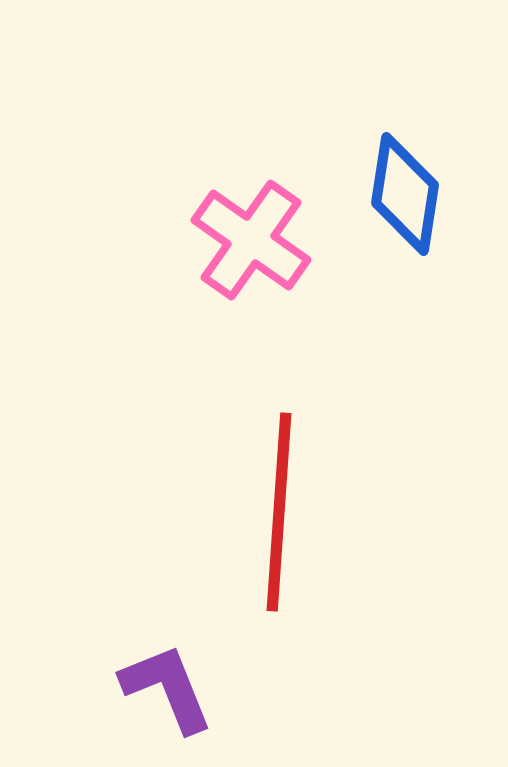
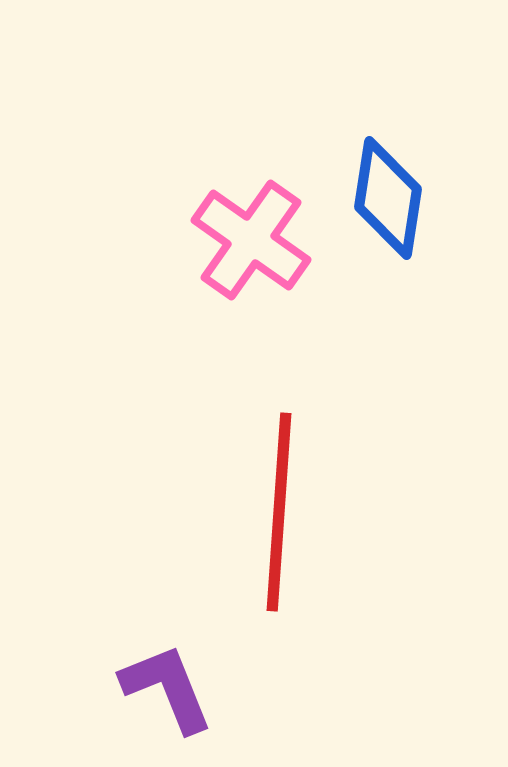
blue diamond: moved 17 px left, 4 px down
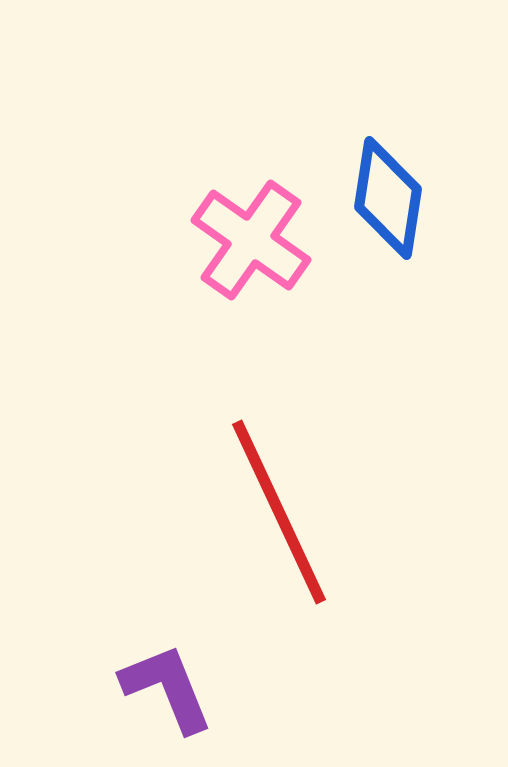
red line: rotated 29 degrees counterclockwise
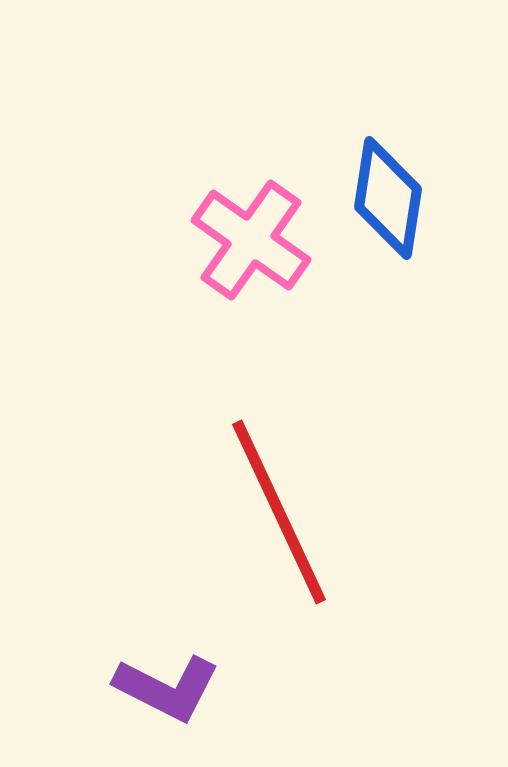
purple L-shape: rotated 139 degrees clockwise
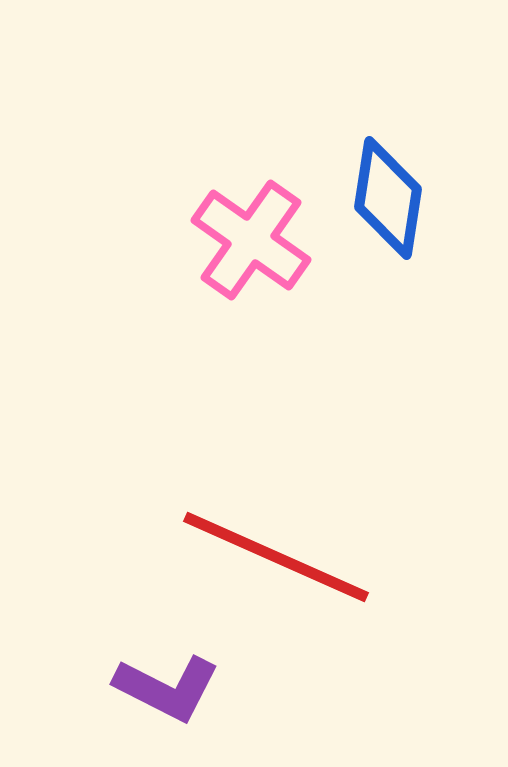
red line: moved 3 px left, 45 px down; rotated 41 degrees counterclockwise
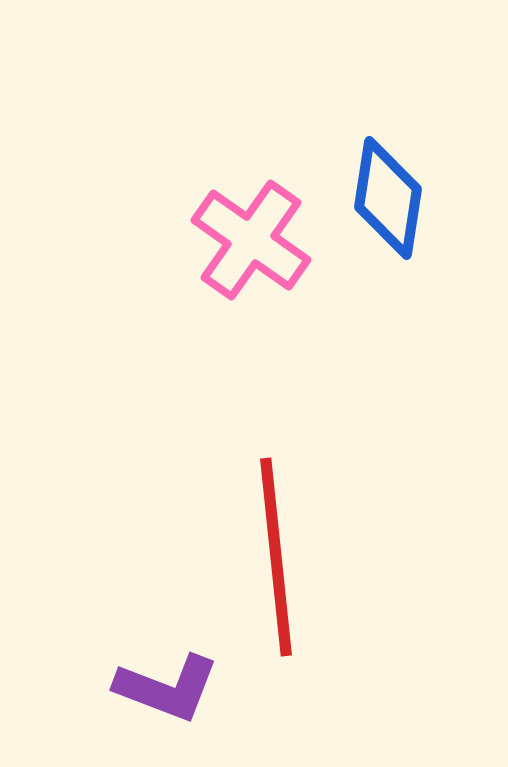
red line: rotated 60 degrees clockwise
purple L-shape: rotated 6 degrees counterclockwise
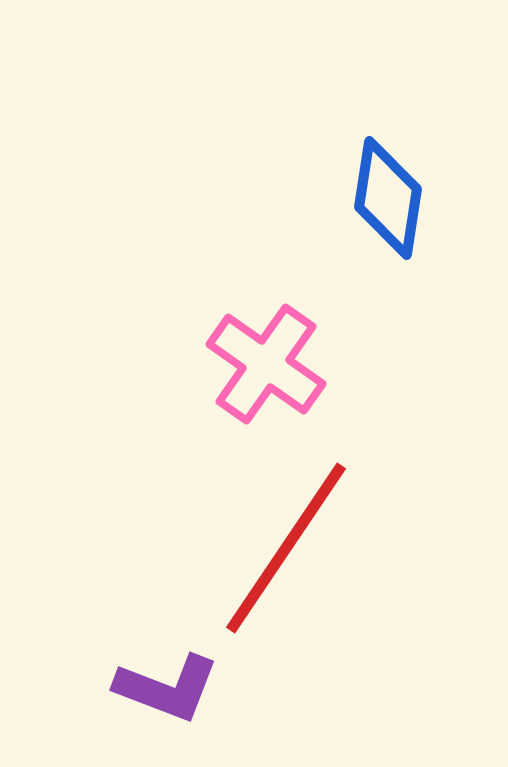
pink cross: moved 15 px right, 124 px down
red line: moved 10 px right, 9 px up; rotated 40 degrees clockwise
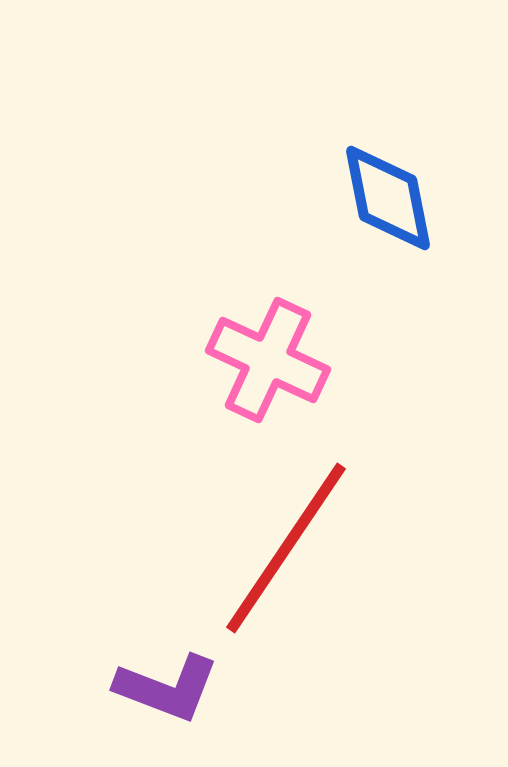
blue diamond: rotated 20 degrees counterclockwise
pink cross: moved 2 px right, 4 px up; rotated 10 degrees counterclockwise
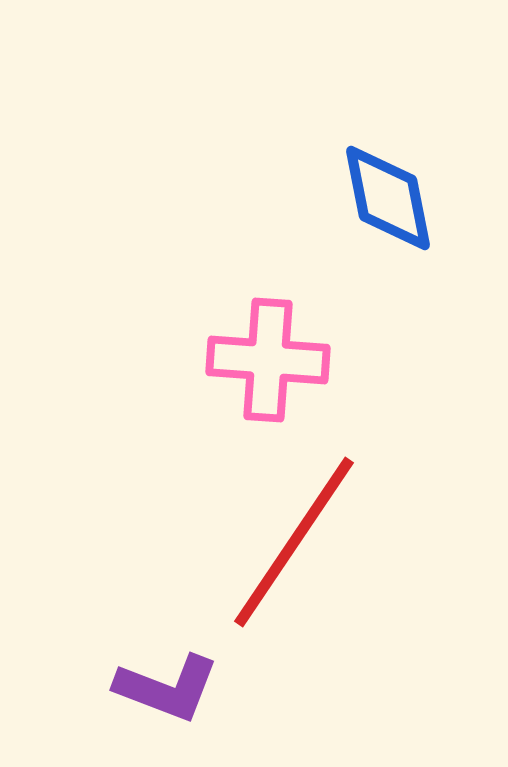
pink cross: rotated 21 degrees counterclockwise
red line: moved 8 px right, 6 px up
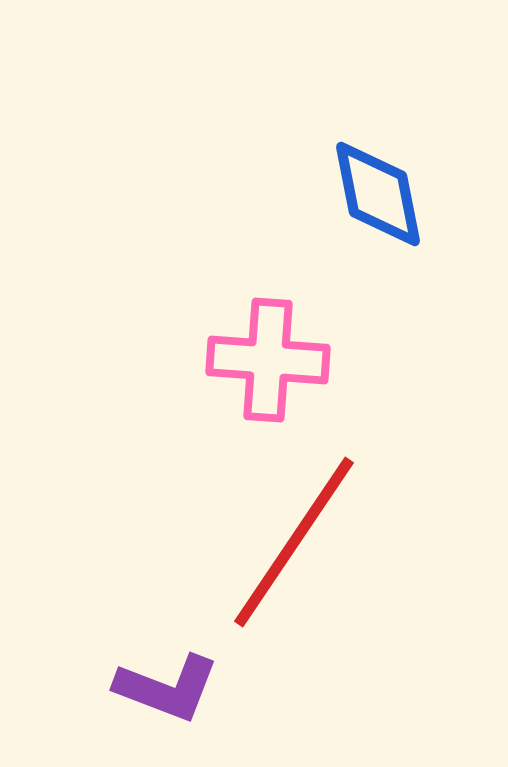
blue diamond: moved 10 px left, 4 px up
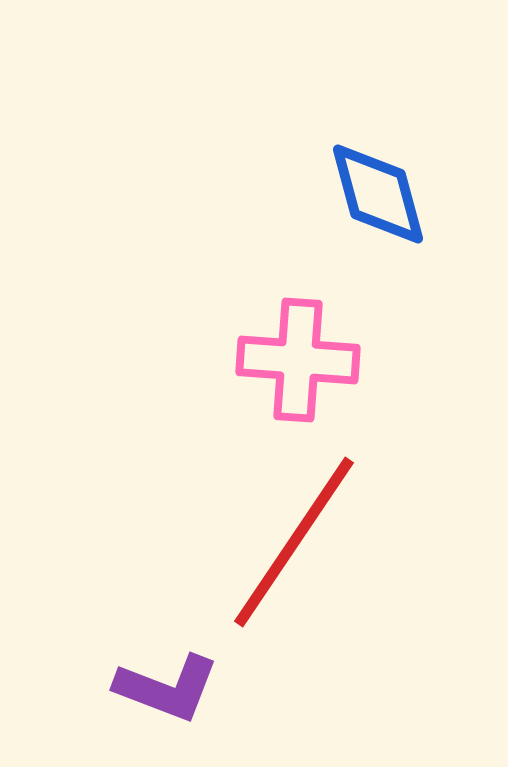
blue diamond: rotated 4 degrees counterclockwise
pink cross: moved 30 px right
